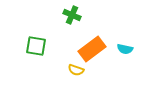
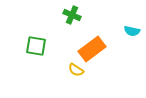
cyan semicircle: moved 7 px right, 18 px up
yellow semicircle: rotated 14 degrees clockwise
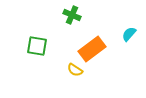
cyan semicircle: moved 3 px left, 3 px down; rotated 119 degrees clockwise
green square: moved 1 px right
yellow semicircle: moved 1 px left
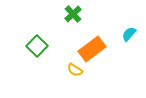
green cross: moved 1 px right, 1 px up; rotated 24 degrees clockwise
green square: rotated 35 degrees clockwise
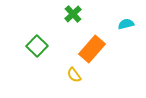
cyan semicircle: moved 3 px left, 10 px up; rotated 35 degrees clockwise
orange rectangle: rotated 12 degrees counterclockwise
yellow semicircle: moved 1 px left, 5 px down; rotated 21 degrees clockwise
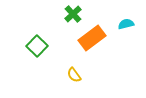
orange rectangle: moved 11 px up; rotated 12 degrees clockwise
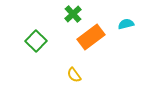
orange rectangle: moved 1 px left, 1 px up
green square: moved 1 px left, 5 px up
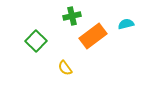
green cross: moved 1 px left, 2 px down; rotated 30 degrees clockwise
orange rectangle: moved 2 px right, 1 px up
yellow semicircle: moved 9 px left, 7 px up
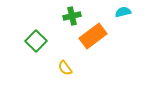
cyan semicircle: moved 3 px left, 12 px up
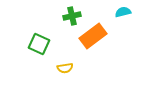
green square: moved 3 px right, 3 px down; rotated 20 degrees counterclockwise
yellow semicircle: rotated 63 degrees counterclockwise
